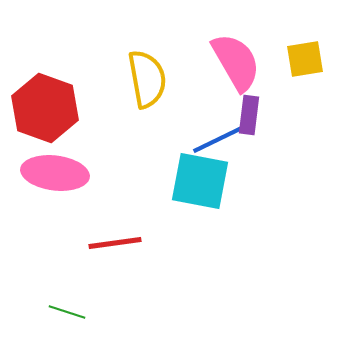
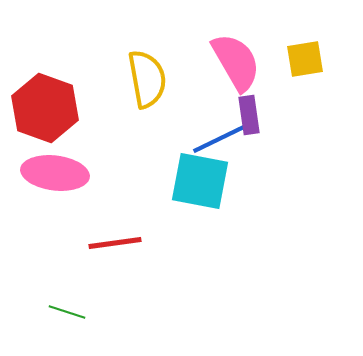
purple rectangle: rotated 15 degrees counterclockwise
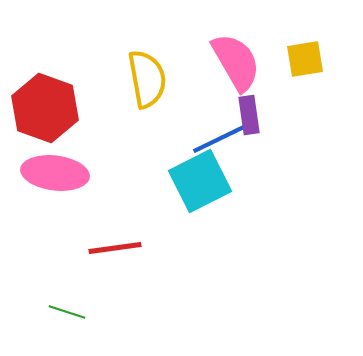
cyan square: rotated 38 degrees counterclockwise
red line: moved 5 px down
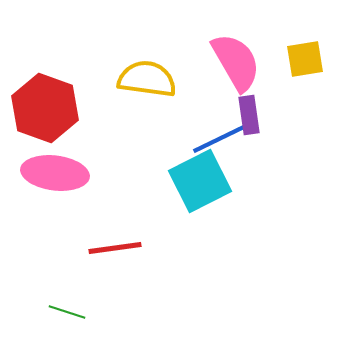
yellow semicircle: rotated 72 degrees counterclockwise
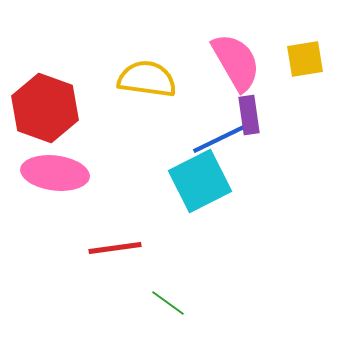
green line: moved 101 px right, 9 px up; rotated 18 degrees clockwise
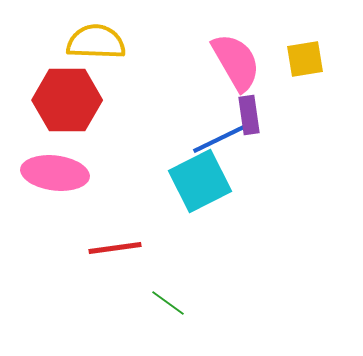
yellow semicircle: moved 51 px left, 37 px up; rotated 6 degrees counterclockwise
red hexagon: moved 22 px right, 8 px up; rotated 20 degrees counterclockwise
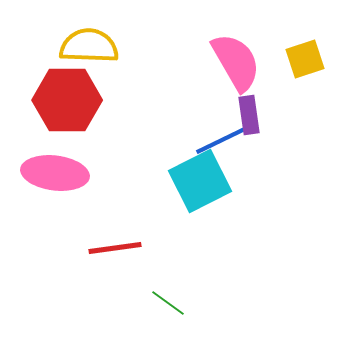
yellow semicircle: moved 7 px left, 4 px down
yellow square: rotated 9 degrees counterclockwise
blue line: moved 3 px right, 1 px down
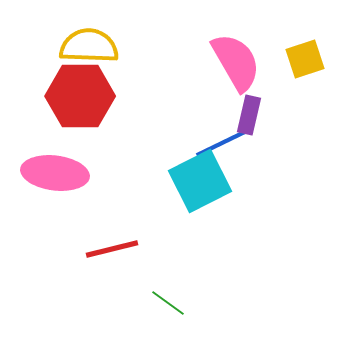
red hexagon: moved 13 px right, 4 px up
purple rectangle: rotated 21 degrees clockwise
blue line: moved 3 px down
red line: moved 3 px left, 1 px down; rotated 6 degrees counterclockwise
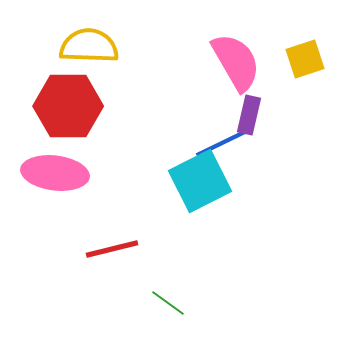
red hexagon: moved 12 px left, 10 px down
